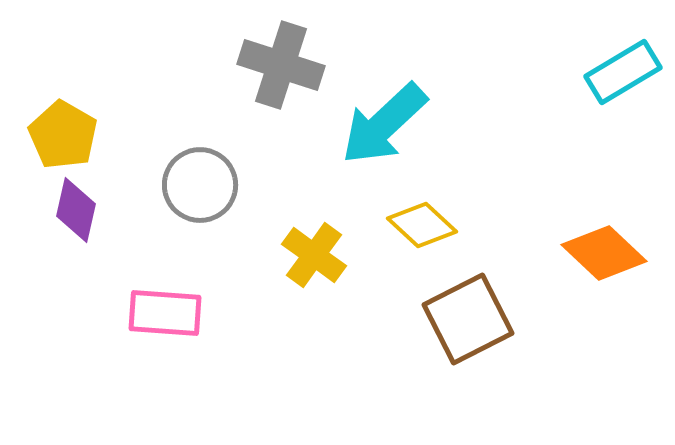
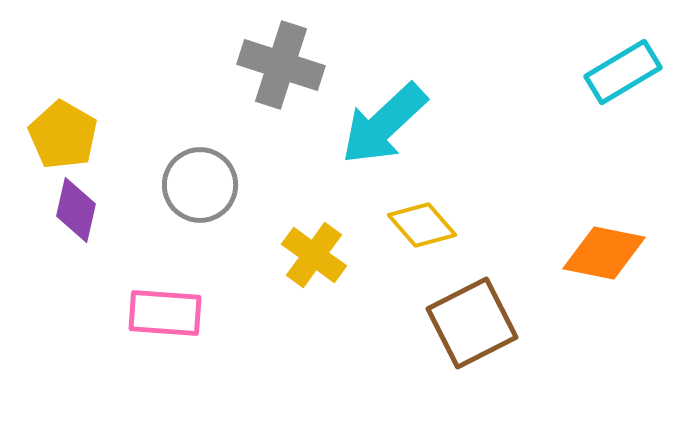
yellow diamond: rotated 6 degrees clockwise
orange diamond: rotated 32 degrees counterclockwise
brown square: moved 4 px right, 4 px down
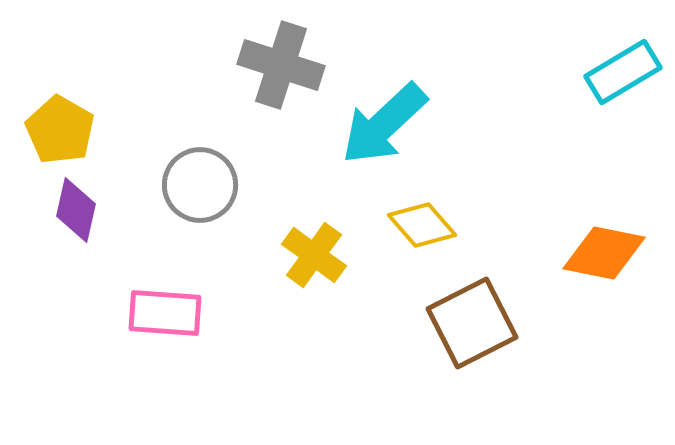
yellow pentagon: moved 3 px left, 5 px up
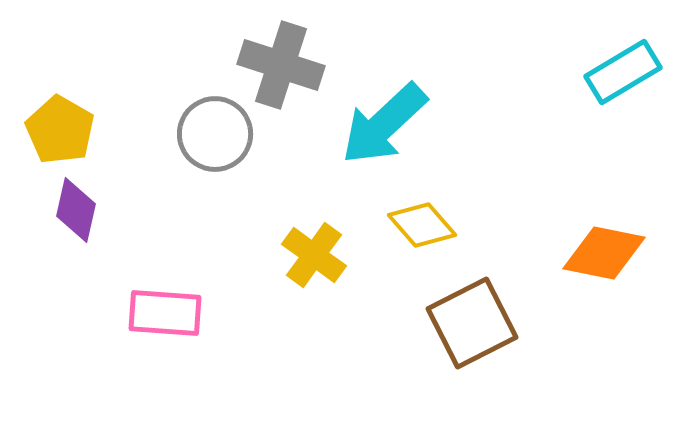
gray circle: moved 15 px right, 51 px up
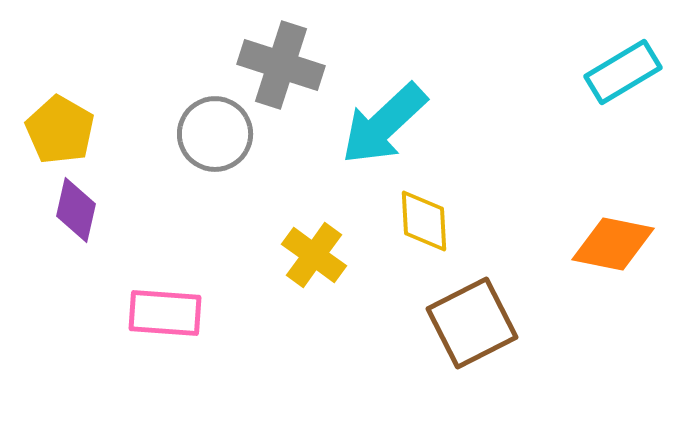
yellow diamond: moved 2 px right, 4 px up; rotated 38 degrees clockwise
orange diamond: moved 9 px right, 9 px up
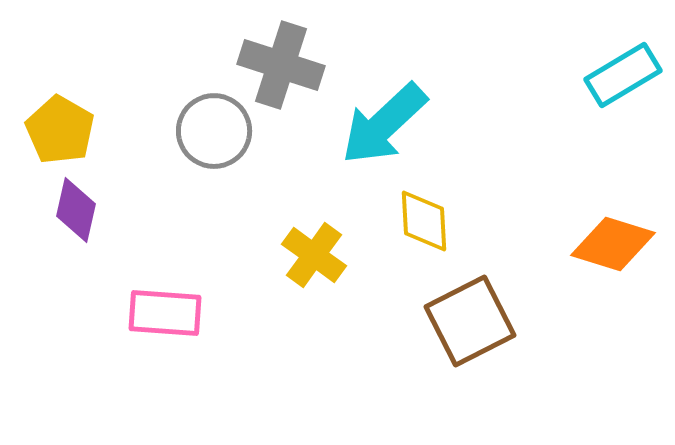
cyan rectangle: moved 3 px down
gray circle: moved 1 px left, 3 px up
orange diamond: rotated 6 degrees clockwise
brown square: moved 2 px left, 2 px up
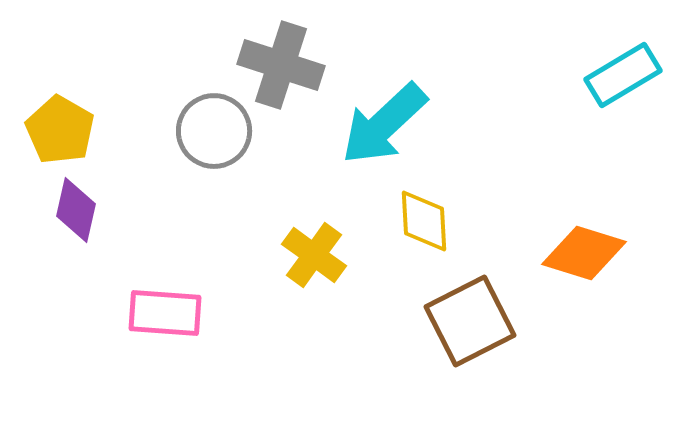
orange diamond: moved 29 px left, 9 px down
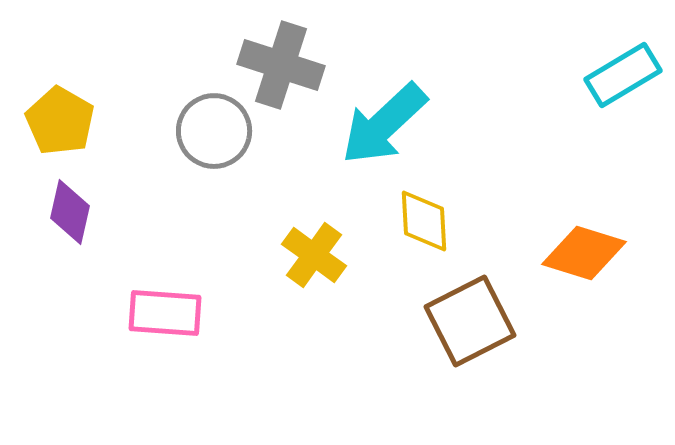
yellow pentagon: moved 9 px up
purple diamond: moved 6 px left, 2 px down
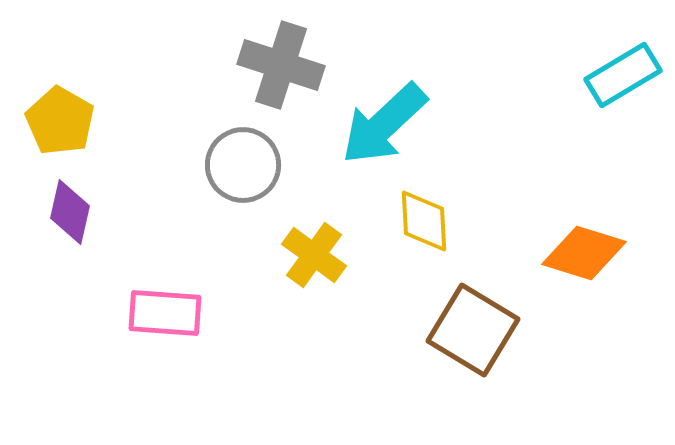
gray circle: moved 29 px right, 34 px down
brown square: moved 3 px right, 9 px down; rotated 32 degrees counterclockwise
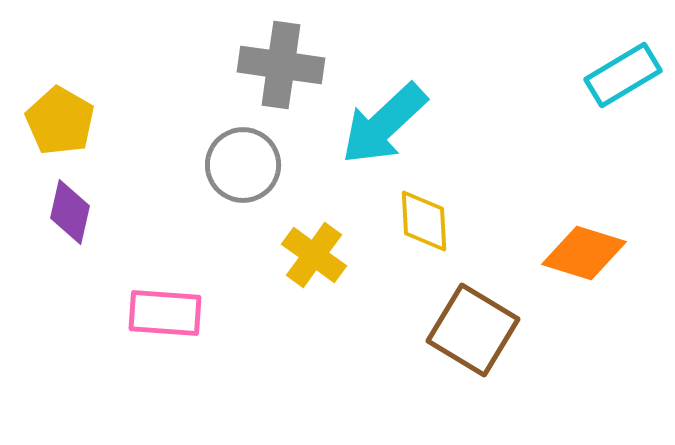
gray cross: rotated 10 degrees counterclockwise
